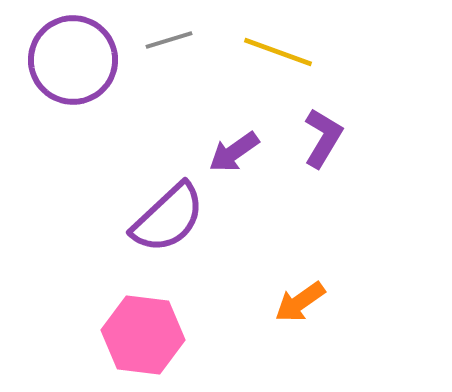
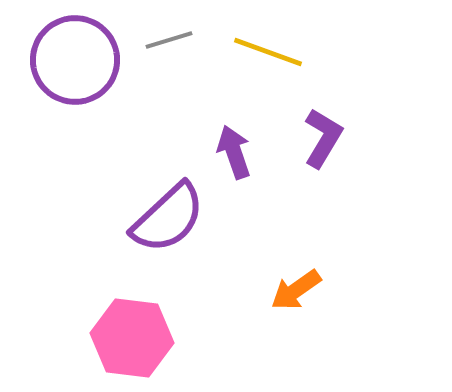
yellow line: moved 10 px left
purple circle: moved 2 px right
purple arrow: rotated 106 degrees clockwise
orange arrow: moved 4 px left, 12 px up
pink hexagon: moved 11 px left, 3 px down
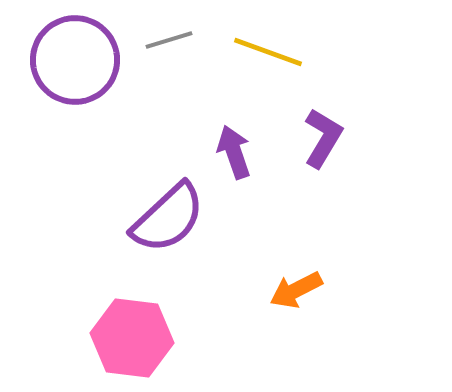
orange arrow: rotated 8 degrees clockwise
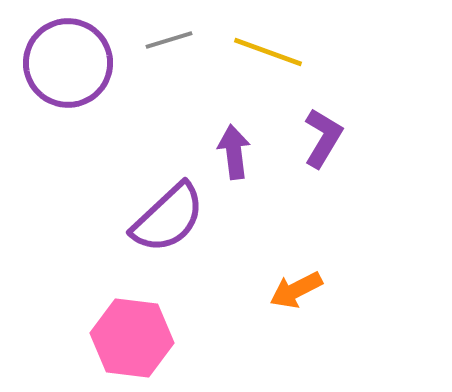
purple circle: moved 7 px left, 3 px down
purple arrow: rotated 12 degrees clockwise
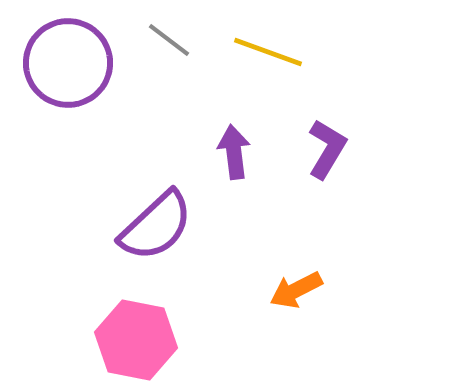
gray line: rotated 54 degrees clockwise
purple L-shape: moved 4 px right, 11 px down
purple semicircle: moved 12 px left, 8 px down
pink hexagon: moved 4 px right, 2 px down; rotated 4 degrees clockwise
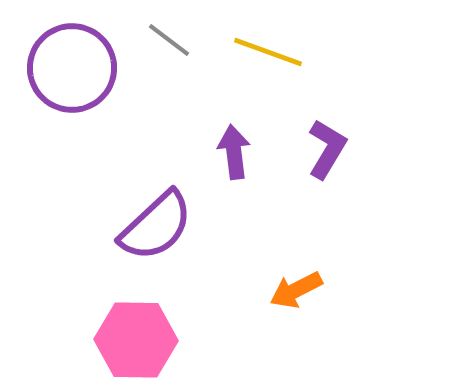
purple circle: moved 4 px right, 5 px down
pink hexagon: rotated 10 degrees counterclockwise
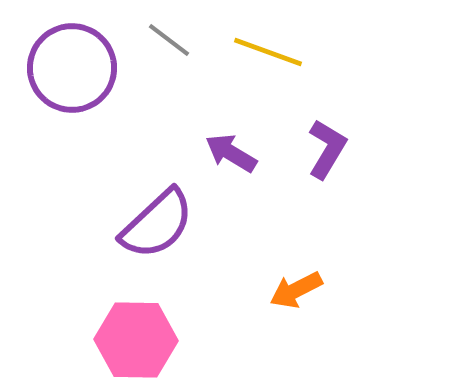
purple arrow: moved 3 px left, 1 px down; rotated 52 degrees counterclockwise
purple semicircle: moved 1 px right, 2 px up
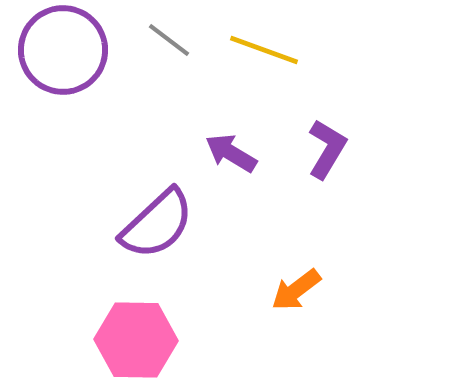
yellow line: moved 4 px left, 2 px up
purple circle: moved 9 px left, 18 px up
orange arrow: rotated 10 degrees counterclockwise
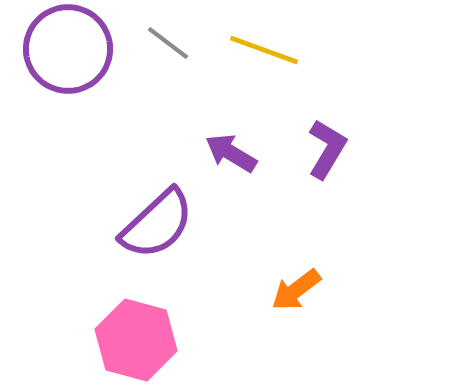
gray line: moved 1 px left, 3 px down
purple circle: moved 5 px right, 1 px up
pink hexagon: rotated 14 degrees clockwise
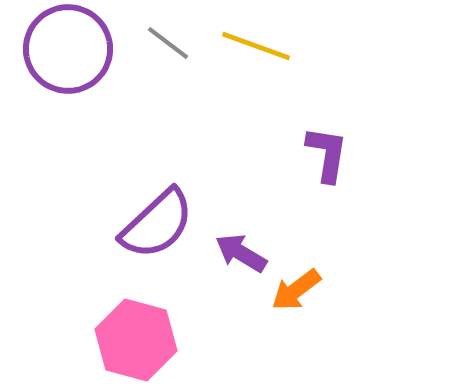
yellow line: moved 8 px left, 4 px up
purple L-shape: moved 5 px down; rotated 22 degrees counterclockwise
purple arrow: moved 10 px right, 100 px down
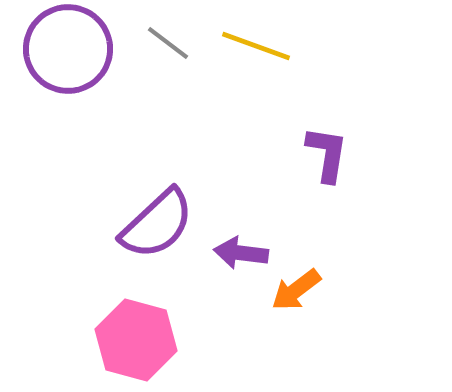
purple arrow: rotated 24 degrees counterclockwise
